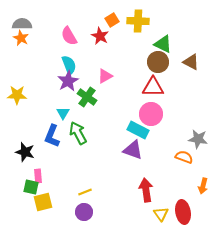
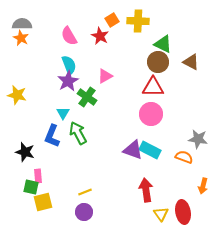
yellow star: rotated 12 degrees clockwise
cyan rectangle: moved 12 px right, 20 px down
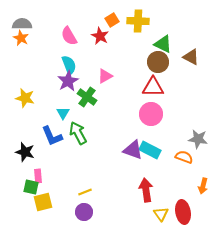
brown triangle: moved 5 px up
yellow star: moved 8 px right, 3 px down
blue L-shape: rotated 45 degrees counterclockwise
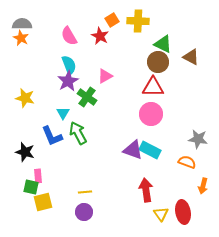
orange semicircle: moved 3 px right, 5 px down
yellow line: rotated 16 degrees clockwise
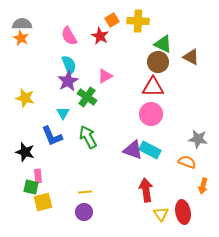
green arrow: moved 10 px right, 4 px down
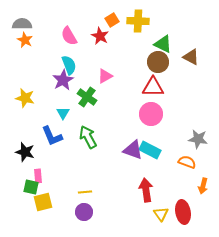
orange star: moved 4 px right, 2 px down
purple star: moved 5 px left, 1 px up
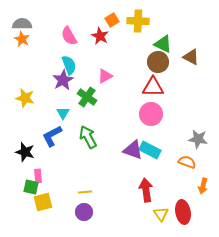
orange star: moved 3 px left, 1 px up
blue L-shape: rotated 85 degrees clockwise
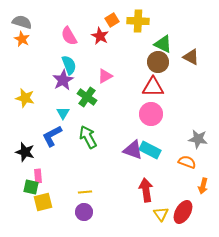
gray semicircle: moved 2 px up; rotated 18 degrees clockwise
red ellipse: rotated 40 degrees clockwise
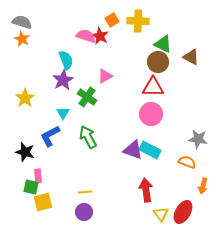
pink semicircle: moved 17 px right; rotated 138 degrees clockwise
cyan semicircle: moved 3 px left, 5 px up
yellow star: rotated 24 degrees clockwise
blue L-shape: moved 2 px left
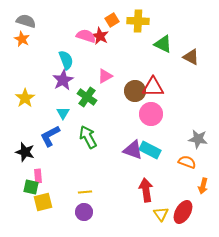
gray semicircle: moved 4 px right, 1 px up
brown circle: moved 23 px left, 29 px down
